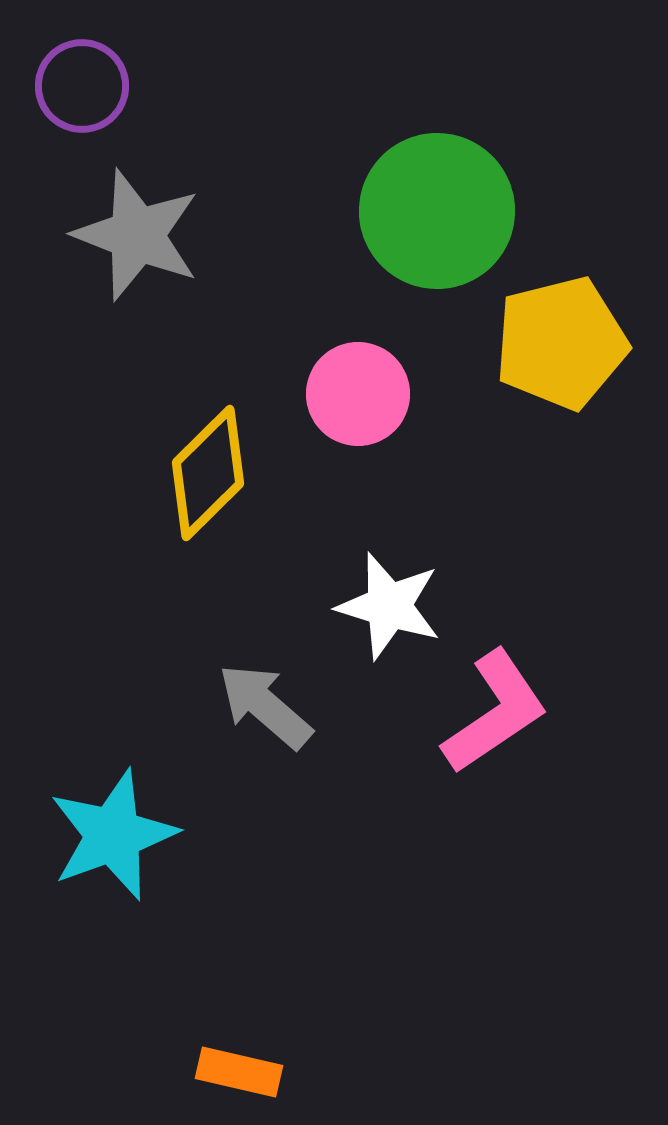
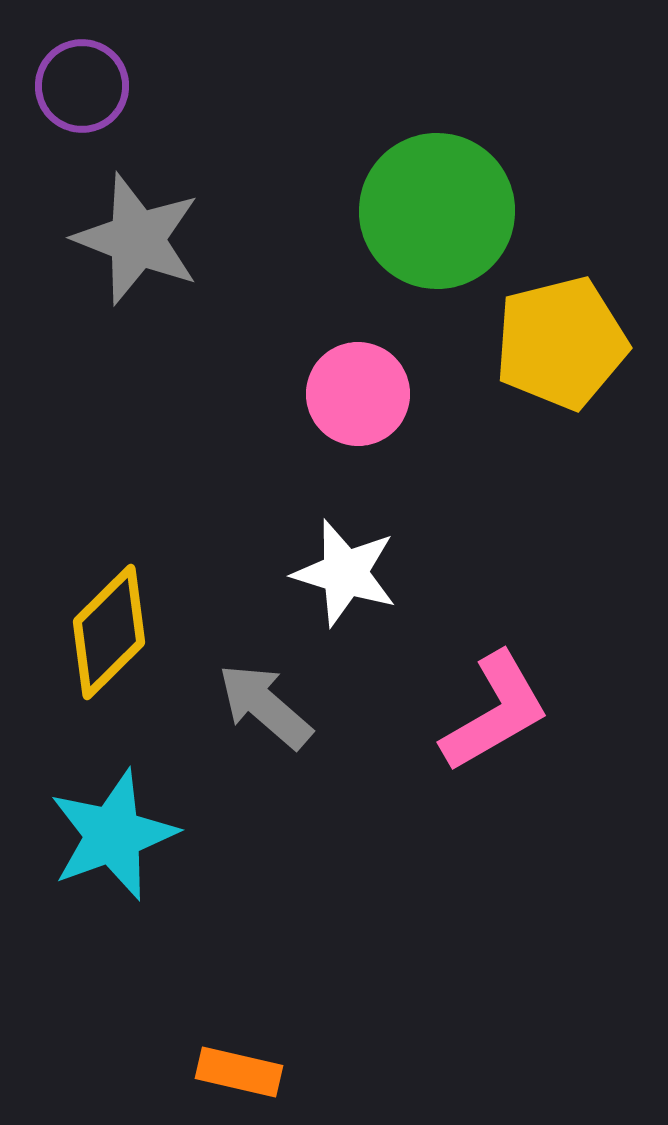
gray star: moved 4 px down
yellow diamond: moved 99 px left, 159 px down
white star: moved 44 px left, 33 px up
pink L-shape: rotated 4 degrees clockwise
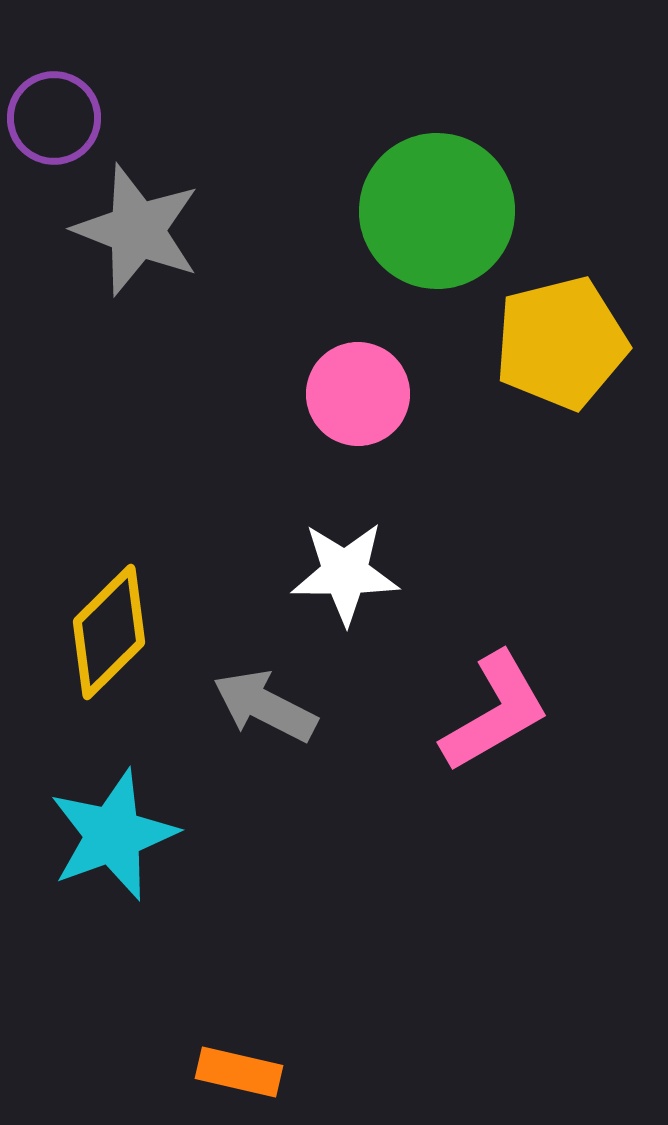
purple circle: moved 28 px left, 32 px down
gray star: moved 9 px up
white star: rotated 17 degrees counterclockwise
gray arrow: rotated 14 degrees counterclockwise
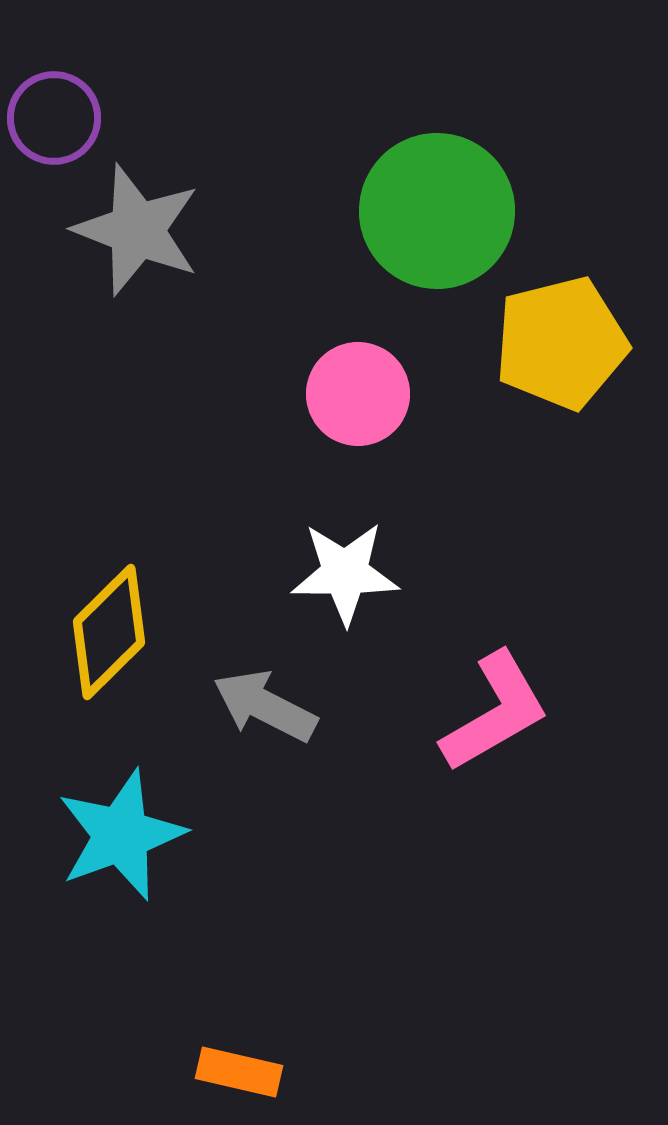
cyan star: moved 8 px right
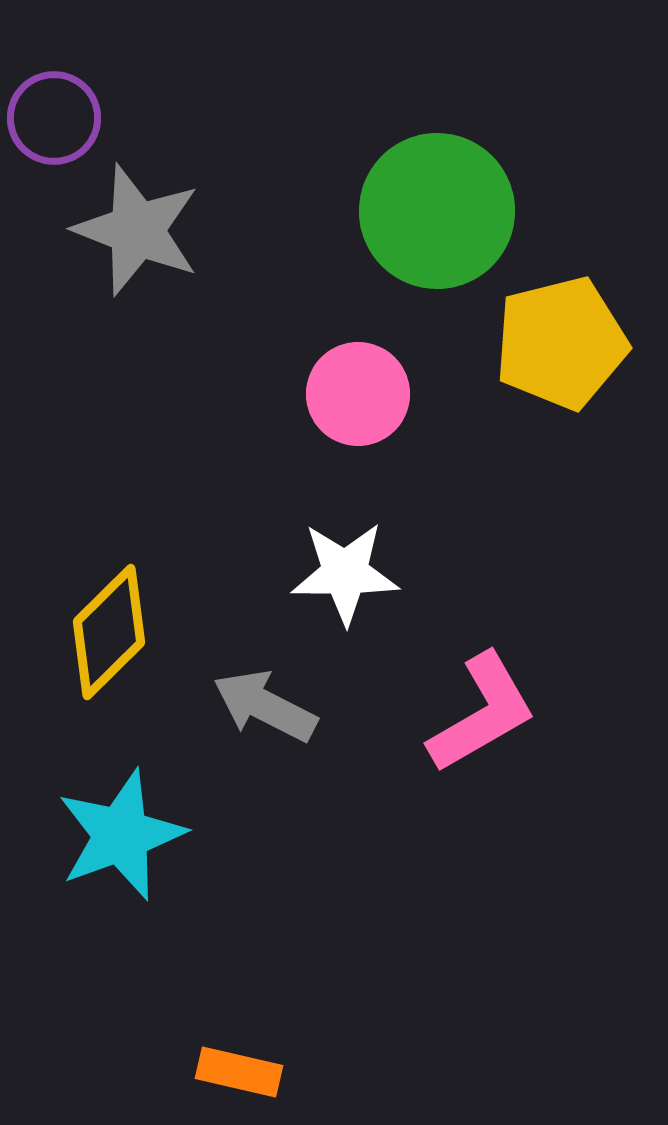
pink L-shape: moved 13 px left, 1 px down
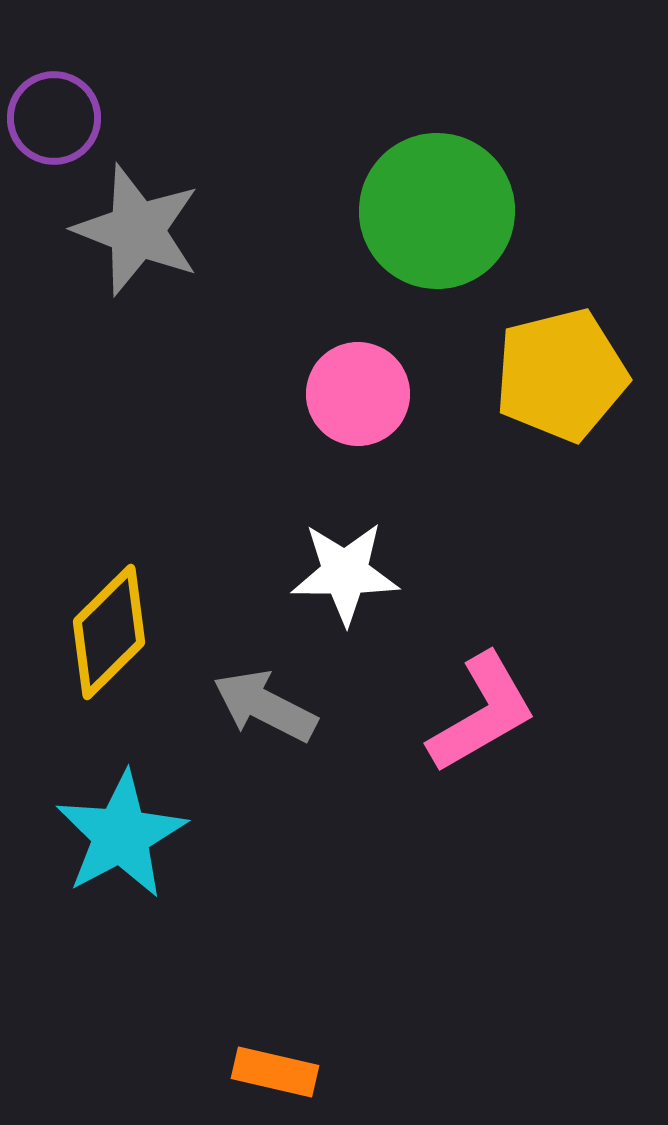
yellow pentagon: moved 32 px down
cyan star: rotated 8 degrees counterclockwise
orange rectangle: moved 36 px right
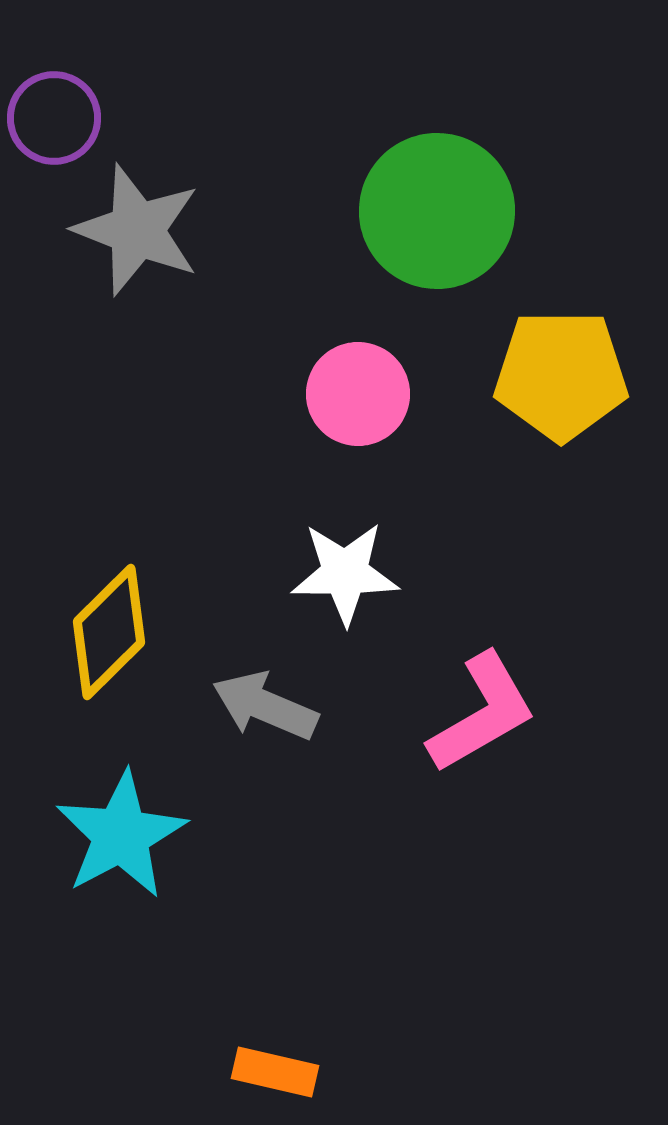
yellow pentagon: rotated 14 degrees clockwise
gray arrow: rotated 4 degrees counterclockwise
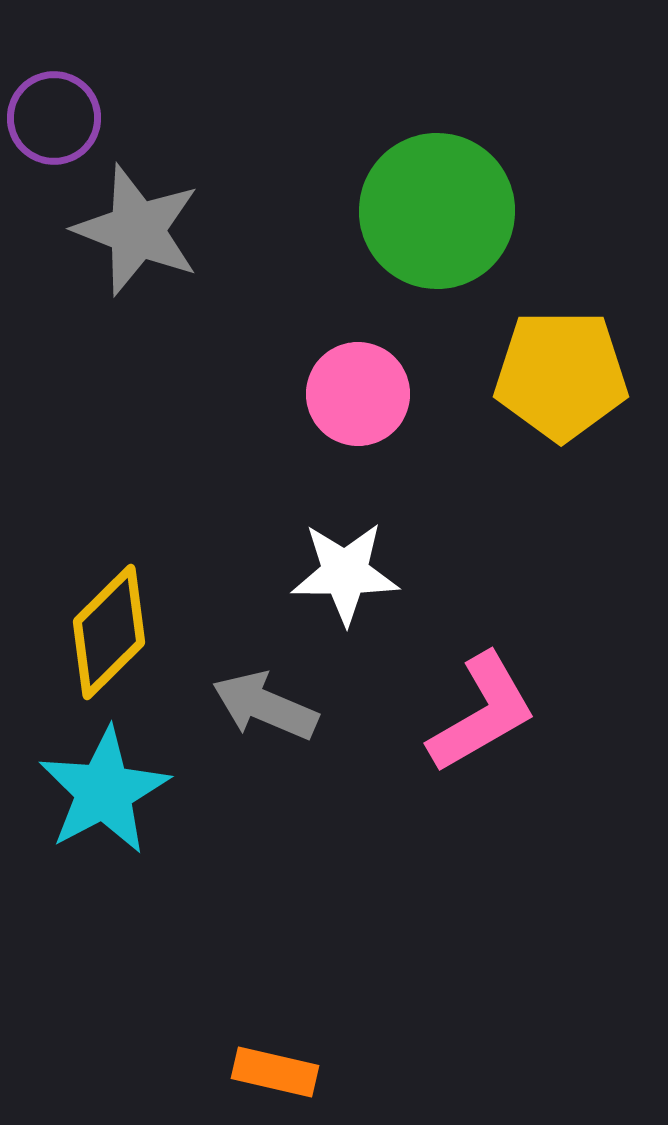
cyan star: moved 17 px left, 44 px up
